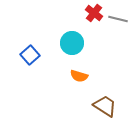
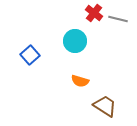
cyan circle: moved 3 px right, 2 px up
orange semicircle: moved 1 px right, 5 px down
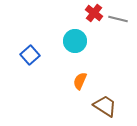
orange semicircle: rotated 96 degrees clockwise
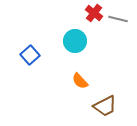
orange semicircle: rotated 66 degrees counterclockwise
brown trapezoid: rotated 120 degrees clockwise
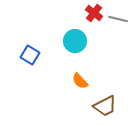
blue square: rotated 18 degrees counterclockwise
